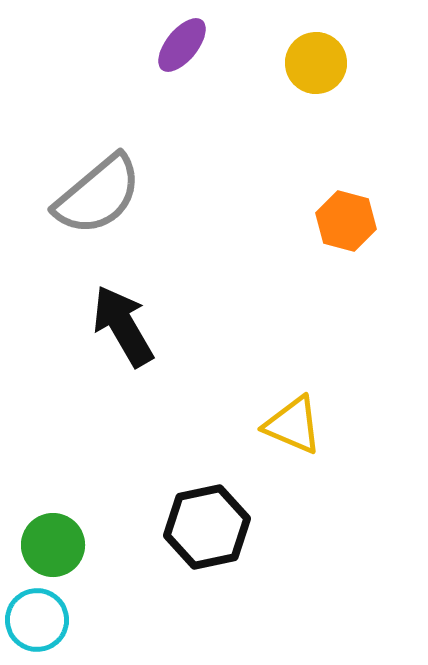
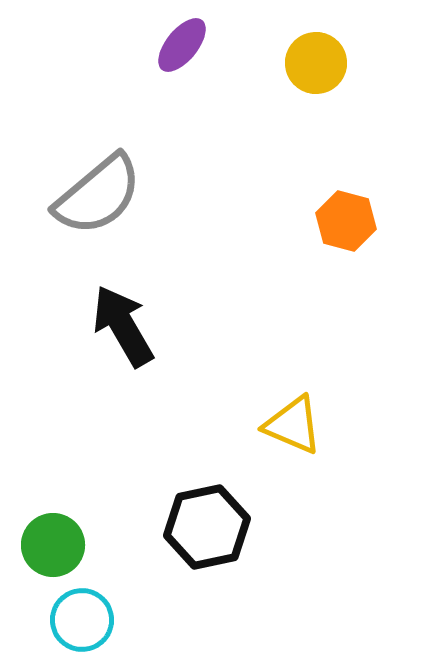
cyan circle: moved 45 px right
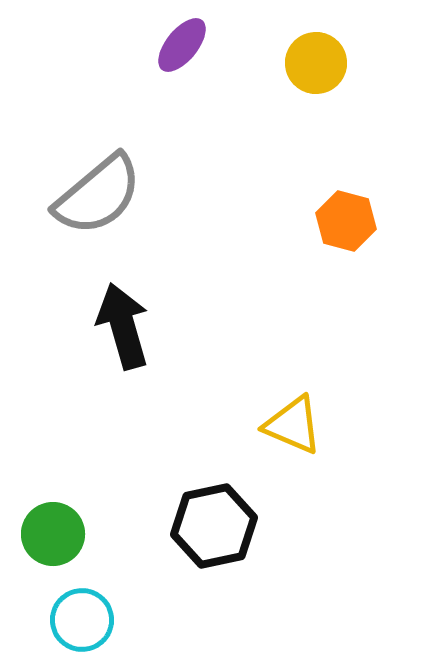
black arrow: rotated 14 degrees clockwise
black hexagon: moved 7 px right, 1 px up
green circle: moved 11 px up
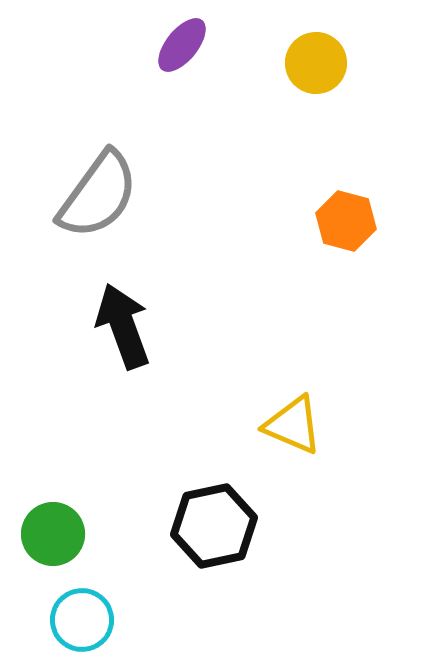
gray semicircle: rotated 14 degrees counterclockwise
black arrow: rotated 4 degrees counterclockwise
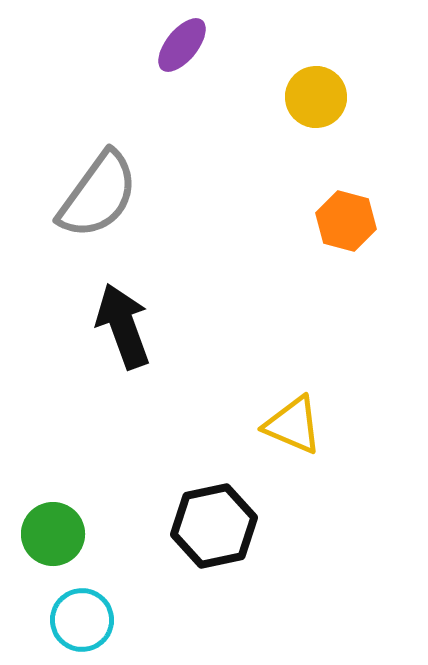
yellow circle: moved 34 px down
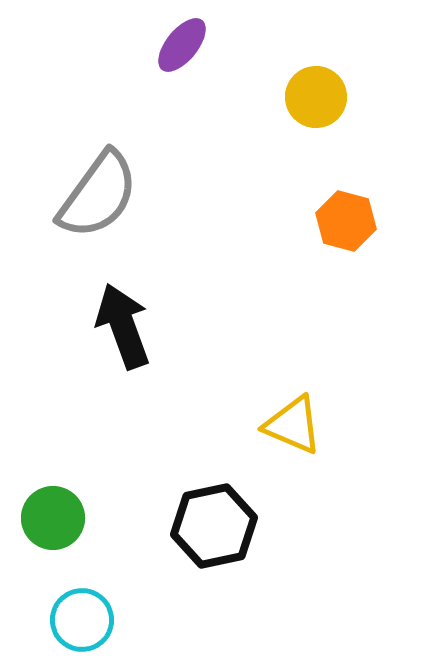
green circle: moved 16 px up
